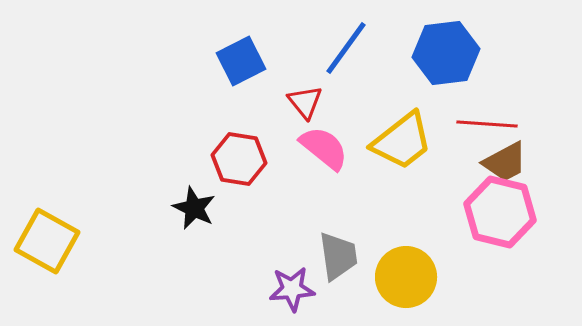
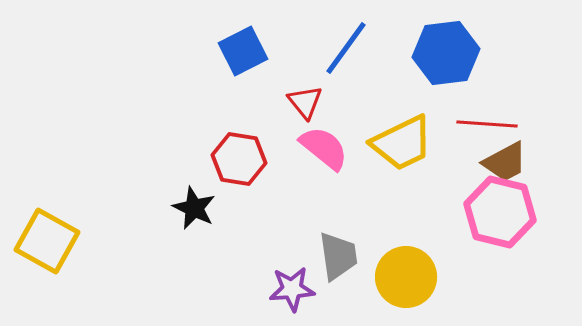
blue square: moved 2 px right, 10 px up
yellow trapezoid: moved 2 px down; rotated 12 degrees clockwise
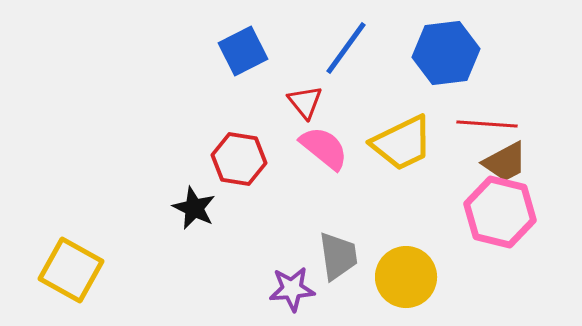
yellow square: moved 24 px right, 29 px down
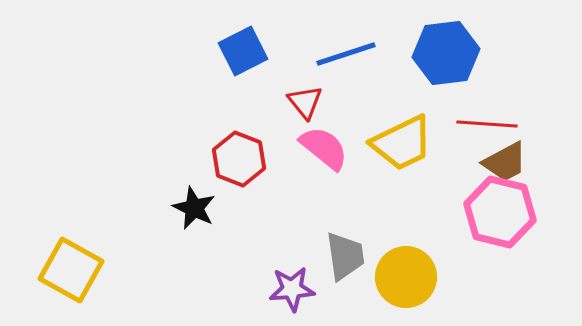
blue line: moved 6 px down; rotated 36 degrees clockwise
red hexagon: rotated 12 degrees clockwise
gray trapezoid: moved 7 px right
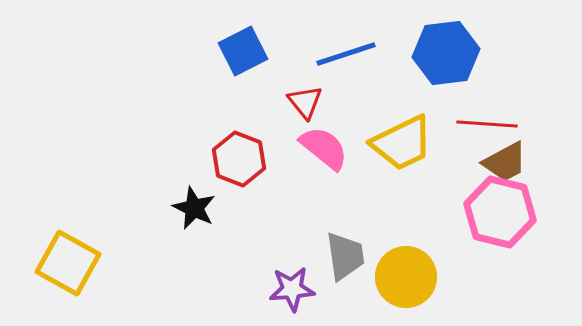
yellow square: moved 3 px left, 7 px up
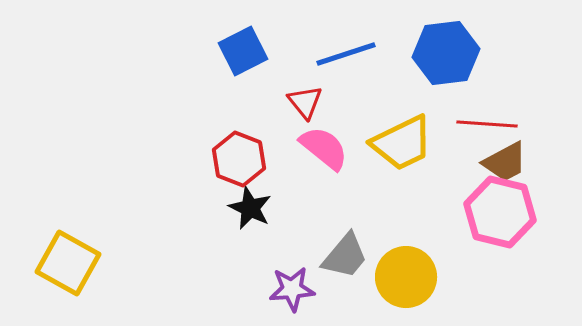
black star: moved 56 px right
gray trapezoid: rotated 48 degrees clockwise
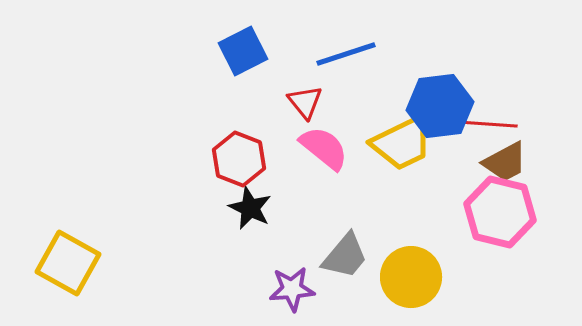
blue hexagon: moved 6 px left, 53 px down
yellow circle: moved 5 px right
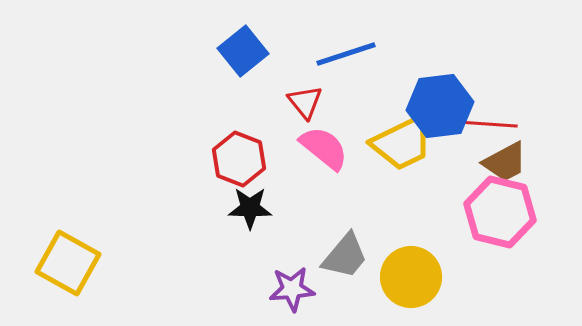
blue square: rotated 12 degrees counterclockwise
black star: rotated 24 degrees counterclockwise
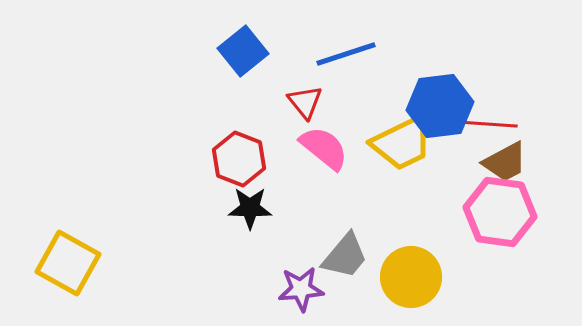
pink hexagon: rotated 6 degrees counterclockwise
purple star: moved 9 px right
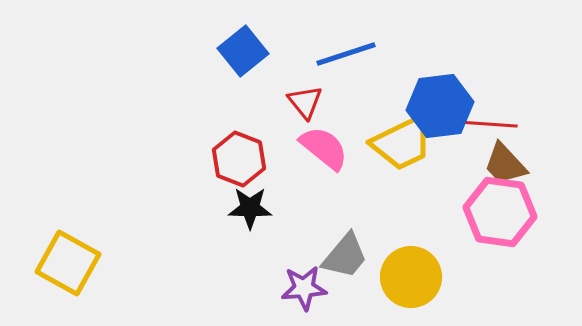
brown trapezoid: moved 2 px down; rotated 75 degrees clockwise
purple star: moved 3 px right, 1 px up
